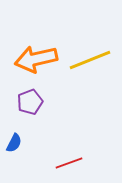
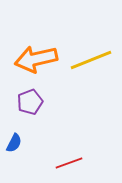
yellow line: moved 1 px right
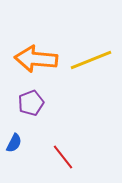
orange arrow: rotated 18 degrees clockwise
purple pentagon: moved 1 px right, 1 px down
red line: moved 6 px left, 6 px up; rotated 72 degrees clockwise
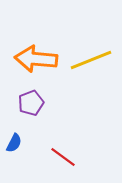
red line: rotated 16 degrees counterclockwise
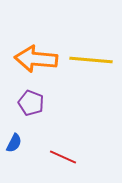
yellow line: rotated 27 degrees clockwise
purple pentagon: rotated 30 degrees counterclockwise
red line: rotated 12 degrees counterclockwise
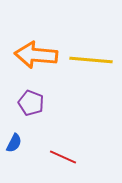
orange arrow: moved 4 px up
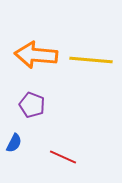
purple pentagon: moved 1 px right, 2 px down
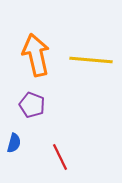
orange arrow: rotated 72 degrees clockwise
blue semicircle: rotated 12 degrees counterclockwise
red line: moved 3 px left; rotated 40 degrees clockwise
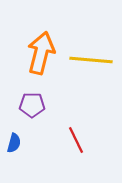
orange arrow: moved 5 px right, 2 px up; rotated 27 degrees clockwise
purple pentagon: rotated 20 degrees counterclockwise
red line: moved 16 px right, 17 px up
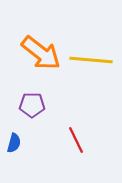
orange arrow: rotated 114 degrees clockwise
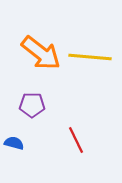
yellow line: moved 1 px left, 3 px up
blue semicircle: rotated 90 degrees counterclockwise
